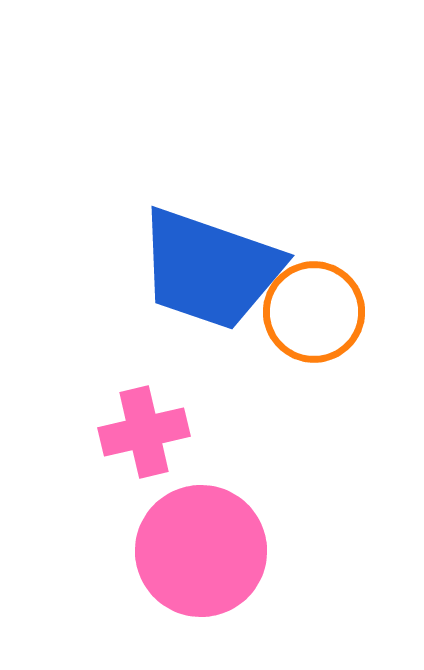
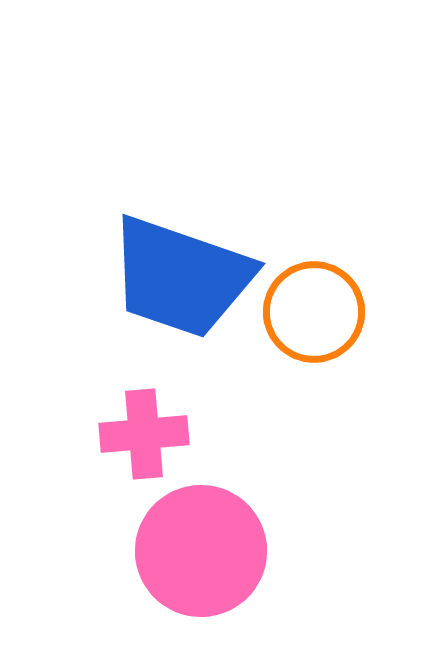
blue trapezoid: moved 29 px left, 8 px down
pink cross: moved 2 px down; rotated 8 degrees clockwise
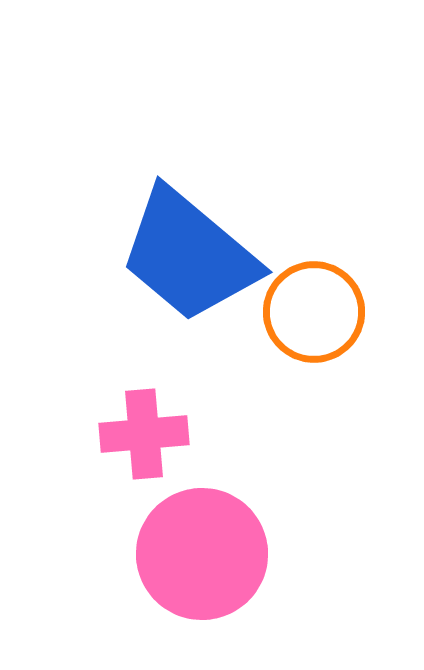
blue trapezoid: moved 8 px right, 22 px up; rotated 21 degrees clockwise
pink circle: moved 1 px right, 3 px down
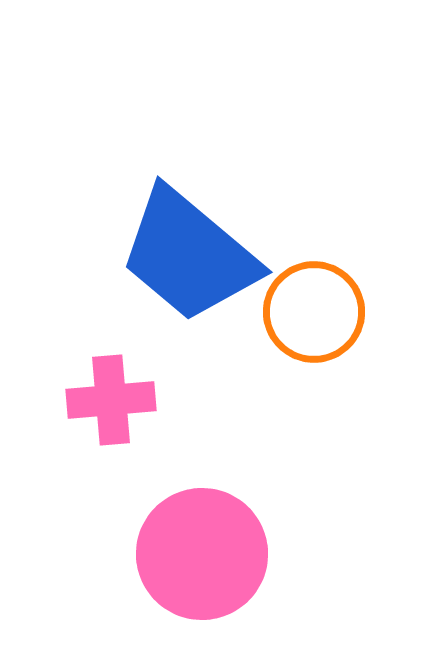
pink cross: moved 33 px left, 34 px up
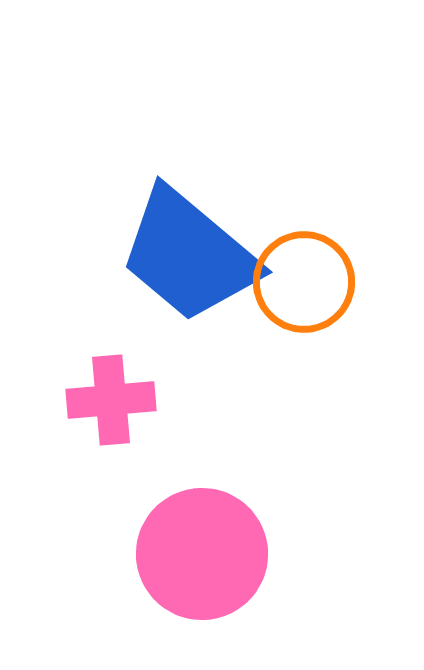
orange circle: moved 10 px left, 30 px up
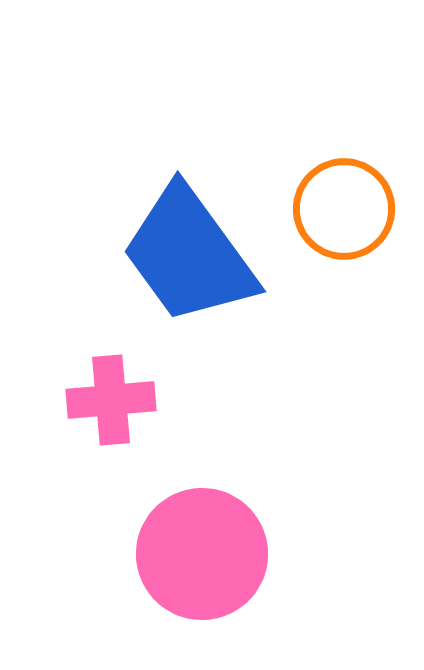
blue trapezoid: rotated 14 degrees clockwise
orange circle: moved 40 px right, 73 px up
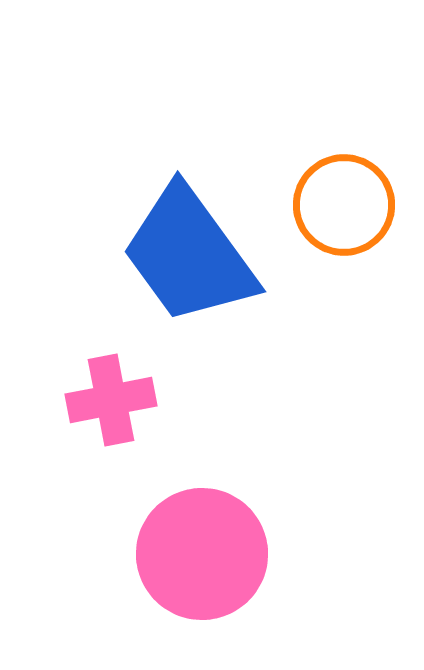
orange circle: moved 4 px up
pink cross: rotated 6 degrees counterclockwise
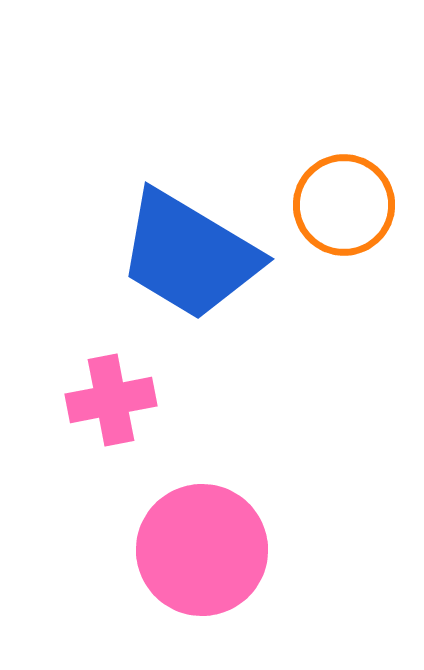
blue trapezoid: rotated 23 degrees counterclockwise
pink circle: moved 4 px up
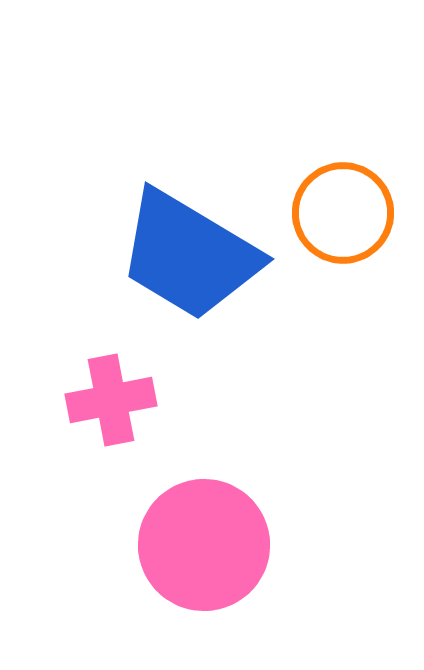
orange circle: moved 1 px left, 8 px down
pink circle: moved 2 px right, 5 px up
